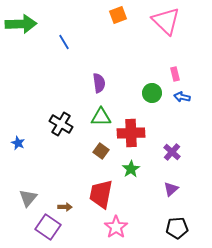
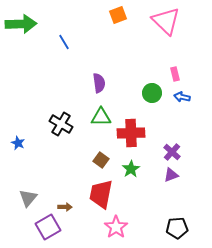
brown square: moved 9 px down
purple triangle: moved 14 px up; rotated 21 degrees clockwise
purple square: rotated 25 degrees clockwise
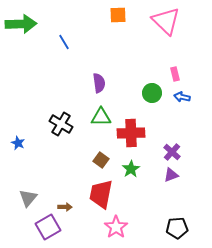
orange square: rotated 18 degrees clockwise
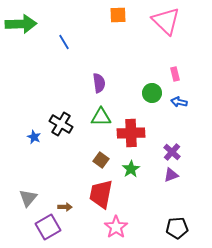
blue arrow: moved 3 px left, 5 px down
blue star: moved 16 px right, 6 px up
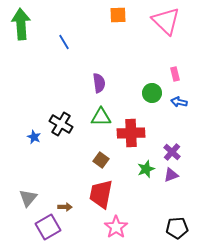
green arrow: rotated 92 degrees counterclockwise
green star: moved 15 px right; rotated 12 degrees clockwise
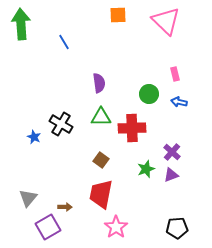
green circle: moved 3 px left, 1 px down
red cross: moved 1 px right, 5 px up
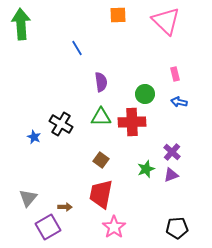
blue line: moved 13 px right, 6 px down
purple semicircle: moved 2 px right, 1 px up
green circle: moved 4 px left
red cross: moved 6 px up
pink star: moved 2 px left
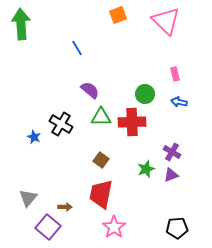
orange square: rotated 18 degrees counterclockwise
purple semicircle: moved 11 px left, 8 px down; rotated 42 degrees counterclockwise
purple cross: rotated 12 degrees counterclockwise
purple square: rotated 20 degrees counterclockwise
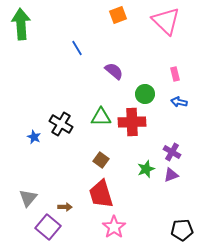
purple semicircle: moved 24 px right, 19 px up
red trapezoid: rotated 28 degrees counterclockwise
black pentagon: moved 5 px right, 2 px down
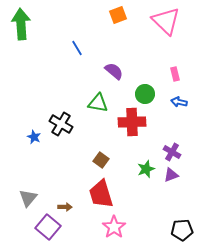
green triangle: moved 3 px left, 14 px up; rotated 10 degrees clockwise
